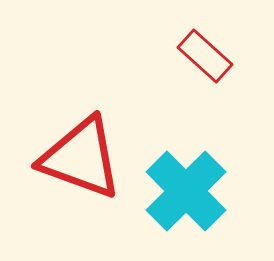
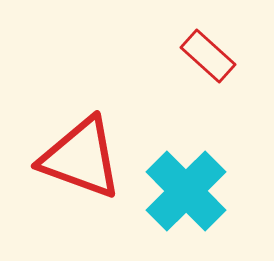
red rectangle: moved 3 px right
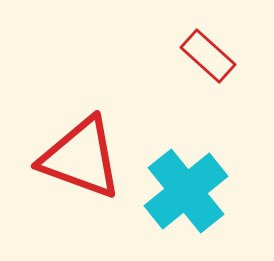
cyan cross: rotated 6 degrees clockwise
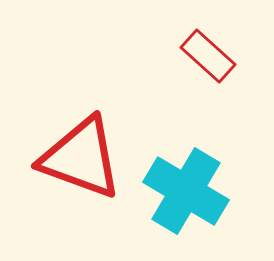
cyan cross: rotated 20 degrees counterclockwise
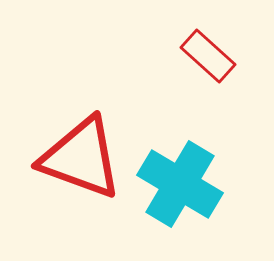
cyan cross: moved 6 px left, 7 px up
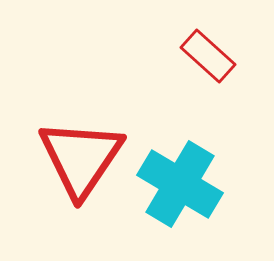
red triangle: rotated 44 degrees clockwise
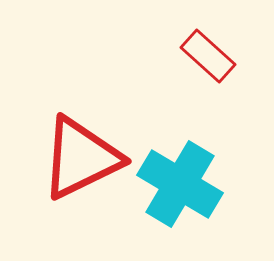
red triangle: rotated 30 degrees clockwise
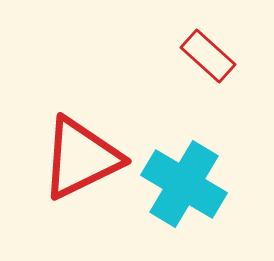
cyan cross: moved 4 px right
